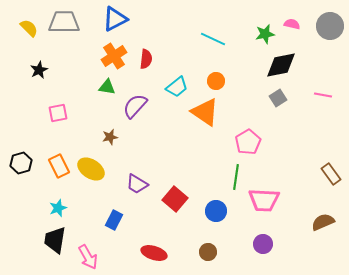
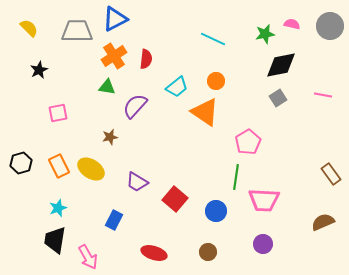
gray trapezoid: moved 13 px right, 9 px down
purple trapezoid: moved 2 px up
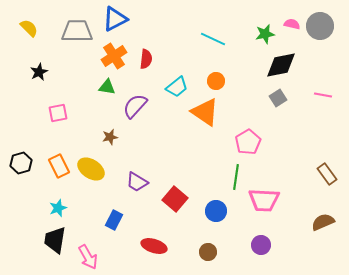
gray circle: moved 10 px left
black star: moved 2 px down
brown rectangle: moved 4 px left
purple circle: moved 2 px left, 1 px down
red ellipse: moved 7 px up
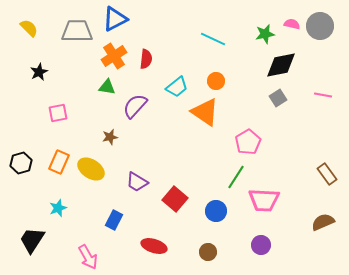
orange rectangle: moved 4 px up; rotated 50 degrees clockwise
green line: rotated 25 degrees clockwise
black trapezoid: moved 23 px left; rotated 24 degrees clockwise
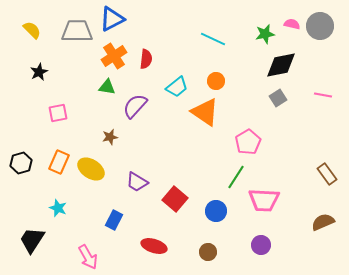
blue triangle: moved 3 px left
yellow semicircle: moved 3 px right, 2 px down
cyan star: rotated 30 degrees counterclockwise
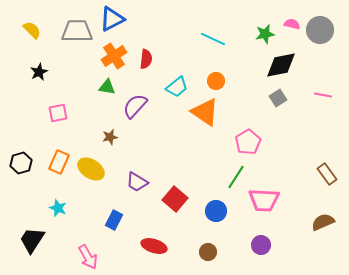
gray circle: moved 4 px down
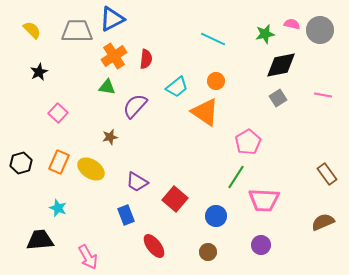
pink square: rotated 36 degrees counterclockwise
blue circle: moved 5 px down
blue rectangle: moved 12 px right, 5 px up; rotated 48 degrees counterclockwise
black trapezoid: moved 8 px right; rotated 52 degrees clockwise
red ellipse: rotated 35 degrees clockwise
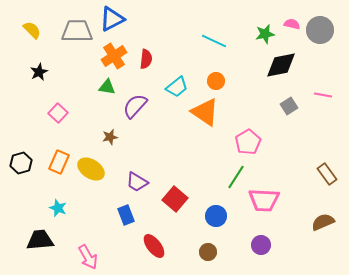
cyan line: moved 1 px right, 2 px down
gray square: moved 11 px right, 8 px down
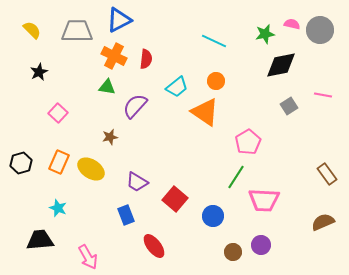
blue triangle: moved 7 px right, 1 px down
orange cross: rotated 30 degrees counterclockwise
blue circle: moved 3 px left
brown circle: moved 25 px right
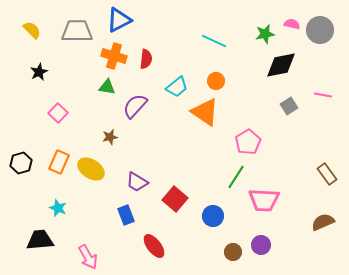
orange cross: rotated 10 degrees counterclockwise
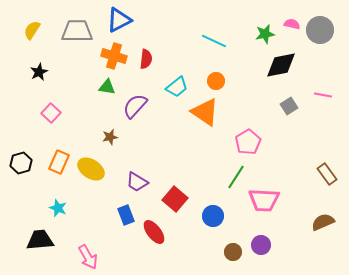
yellow semicircle: rotated 102 degrees counterclockwise
pink square: moved 7 px left
red ellipse: moved 14 px up
